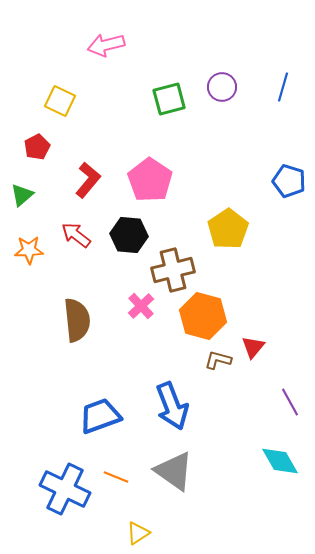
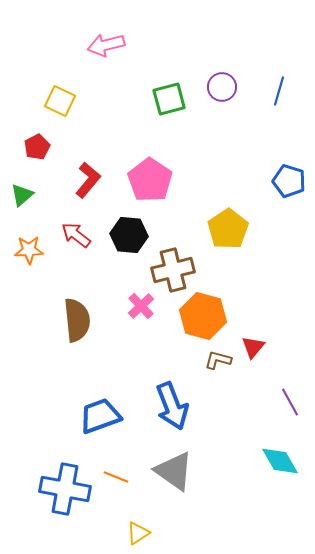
blue line: moved 4 px left, 4 px down
blue cross: rotated 15 degrees counterclockwise
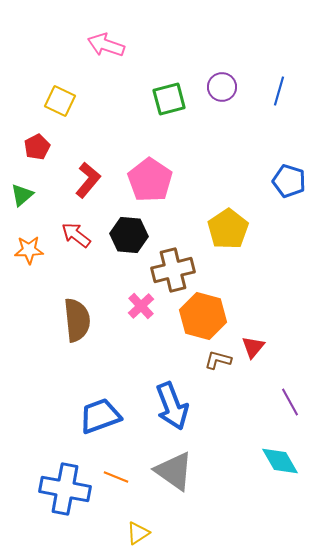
pink arrow: rotated 33 degrees clockwise
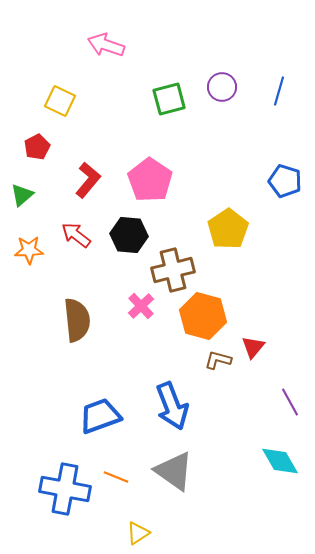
blue pentagon: moved 4 px left
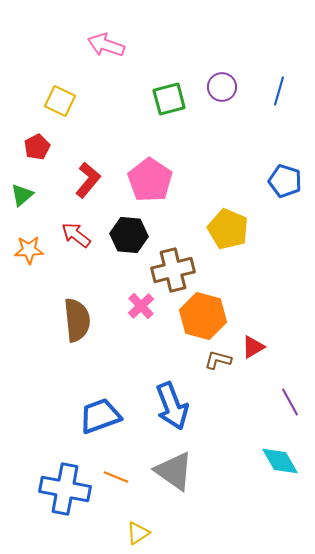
yellow pentagon: rotated 15 degrees counterclockwise
red triangle: rotated 20 degrees clockwise
